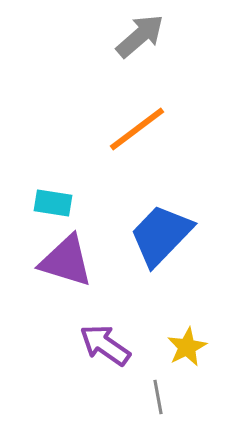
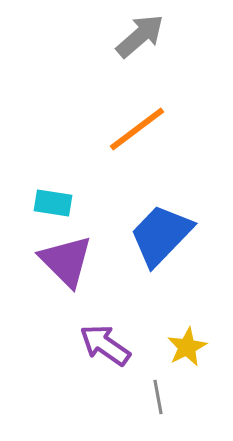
purple triangle: rotated 28 degrees clockwise
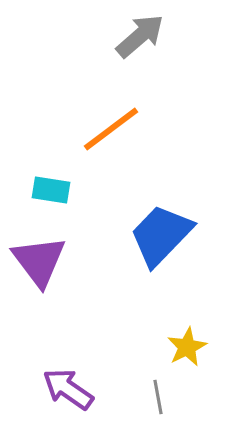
orange line: moved 26 px left
cyan rectangle: moved 2 px left, 13 px up
purple triangle: moved 27 px left; rotated 8 degrees clockwise
purple arrow: moved 37 px left, 44 px down
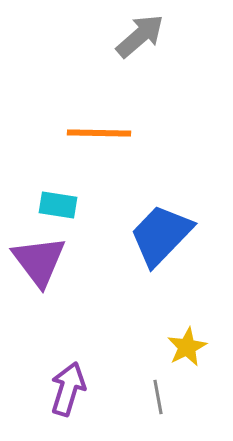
orange line: moved 12 px left, 4 px down; rotated 38 degrees clockwise
cyan rectangle: moved 7 px right, 15 px down
purple arrow: rotated 72 degrees clockwise
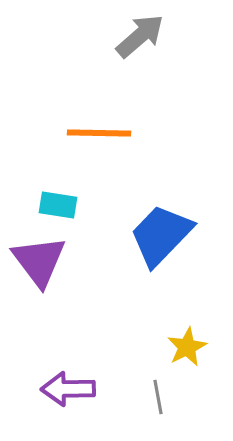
purple arrow: rotated 108 degrees counterclockwise
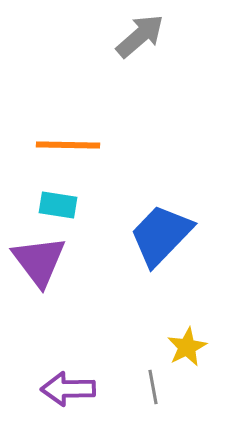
orange line: moved 31 px left, 12 px down
gray line: moved 5 px left, 10 px up
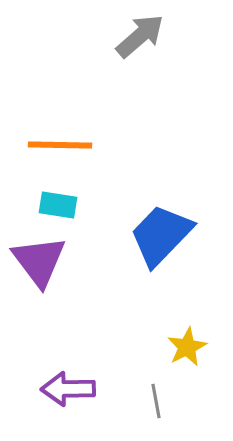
orange line: moved 8 px left
gray line: moved 3 px right, 14 px down
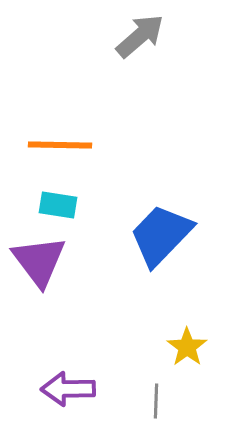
yellow star: rotated 9 degrees counterclockwise
gray line: rotated 12 degrees clockwise
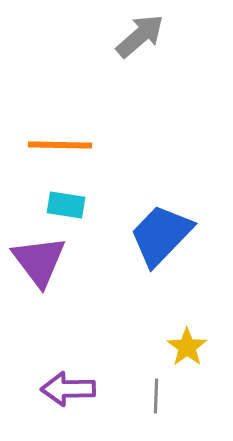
cyan rectangle: moved 8 px right
gray line: moved 5 px up
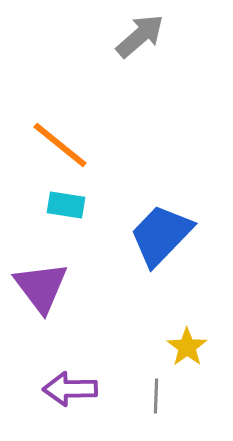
orange line: rotated 38 degrees clockwise
purple triangle: moved 2 px right, 26 px down
purple arrow: moved 2 px right
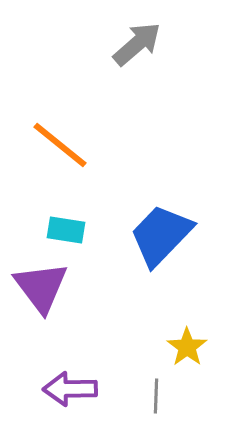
gray arrow: moved 3 px left, 8 px down
cyan rectangle: moved 25 px down
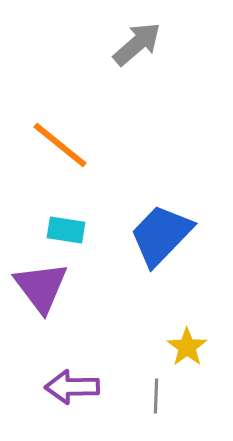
purple arrow: moved 2 px right, 2 px up
